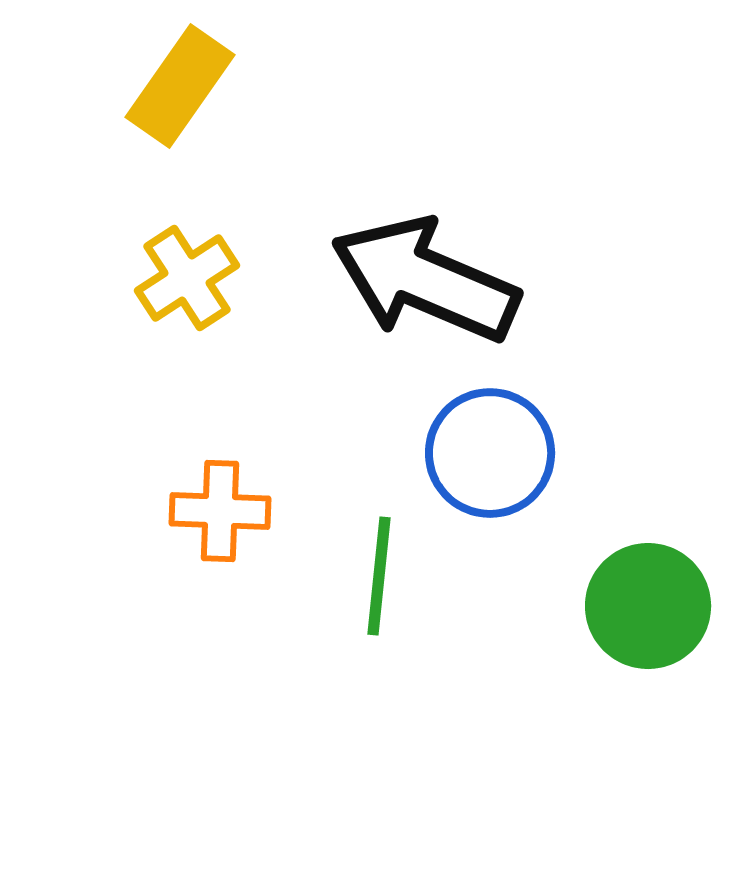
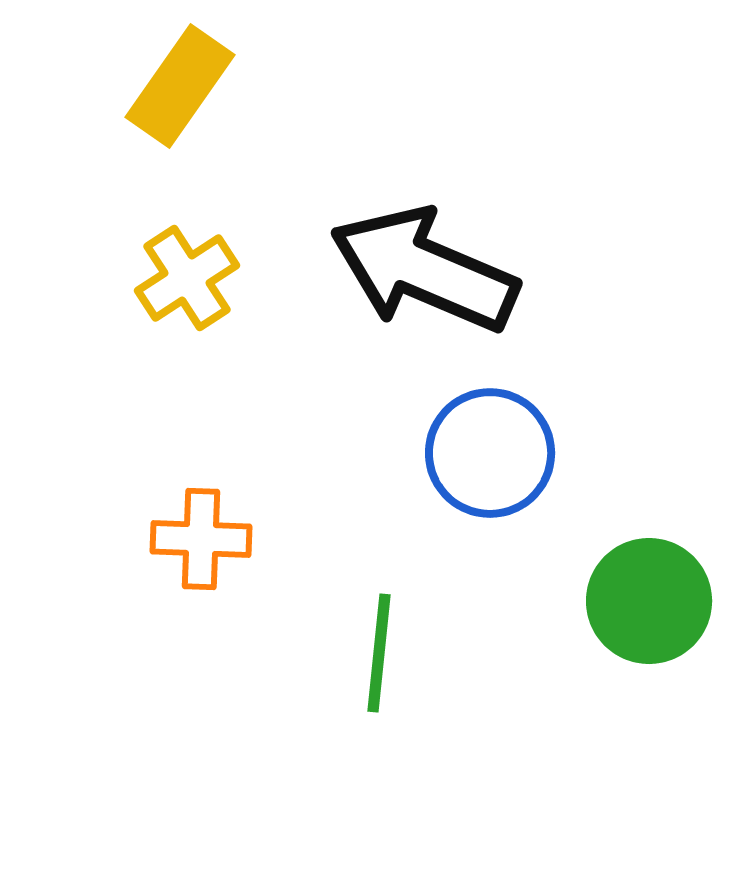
black arrow: moved 1 px left, 10 px up
orange cross: moved 19 px left, 28 px down
green line: moved 77 px down
green circle: moved 1 px right, 5 px up
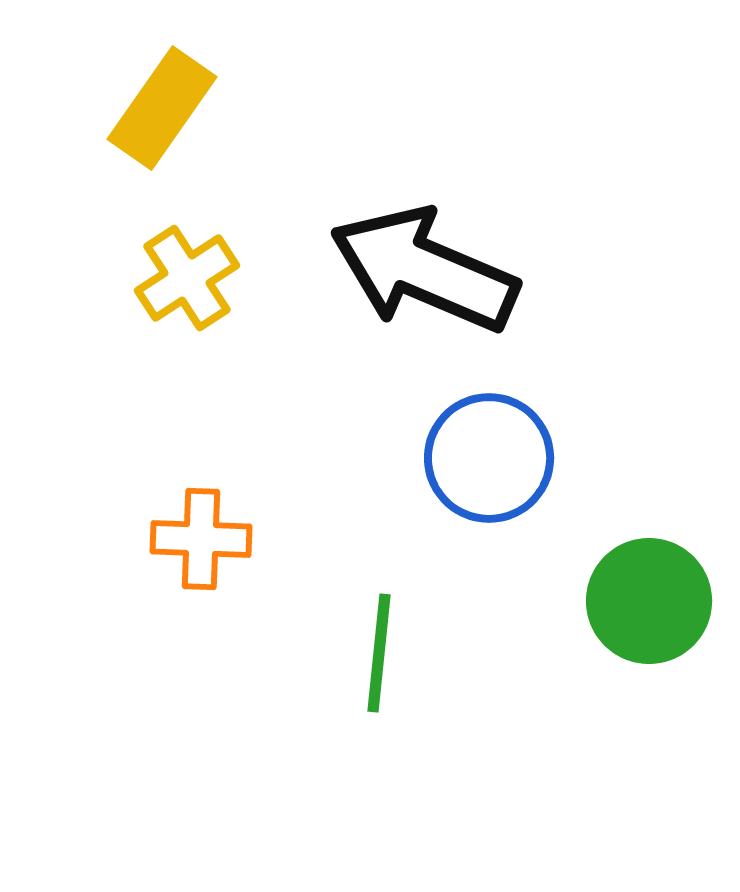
yellow rectangle: moved 18 px left, 22 px down
blue circle: moved 1 px left, 5 px down
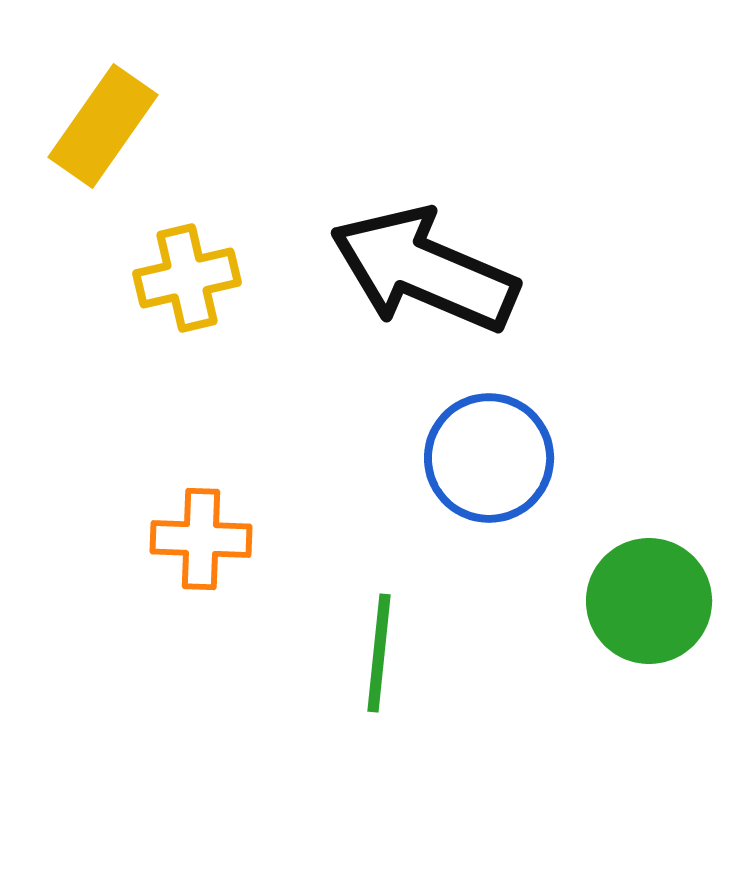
yellow rectangle: moved 59 px left, 18 px down
yellow cross: rotated 20 degrees clockwise
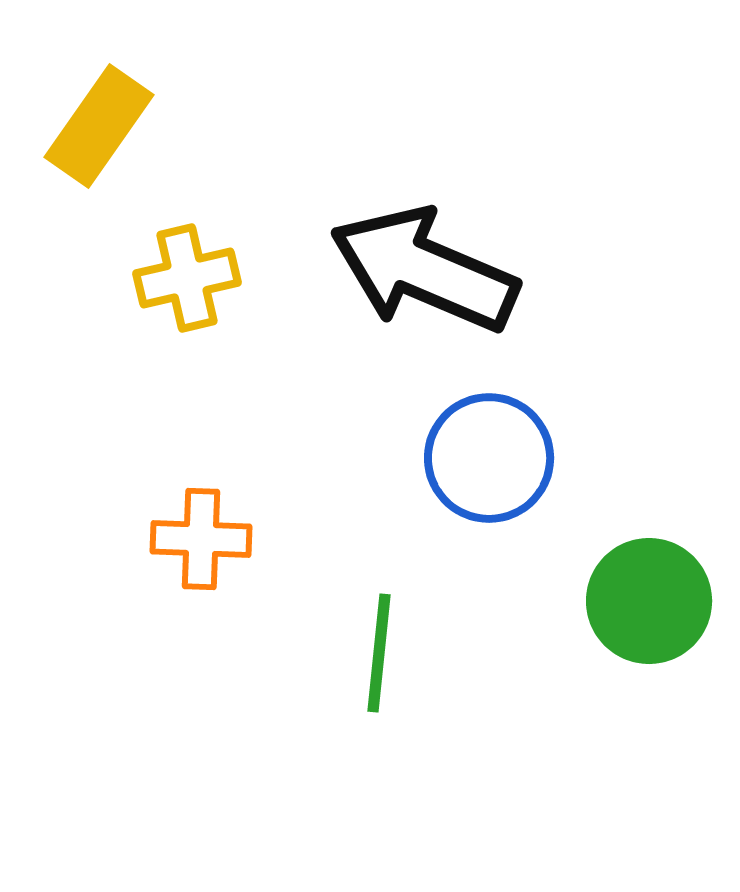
yellow rectangle: moved 4 px left
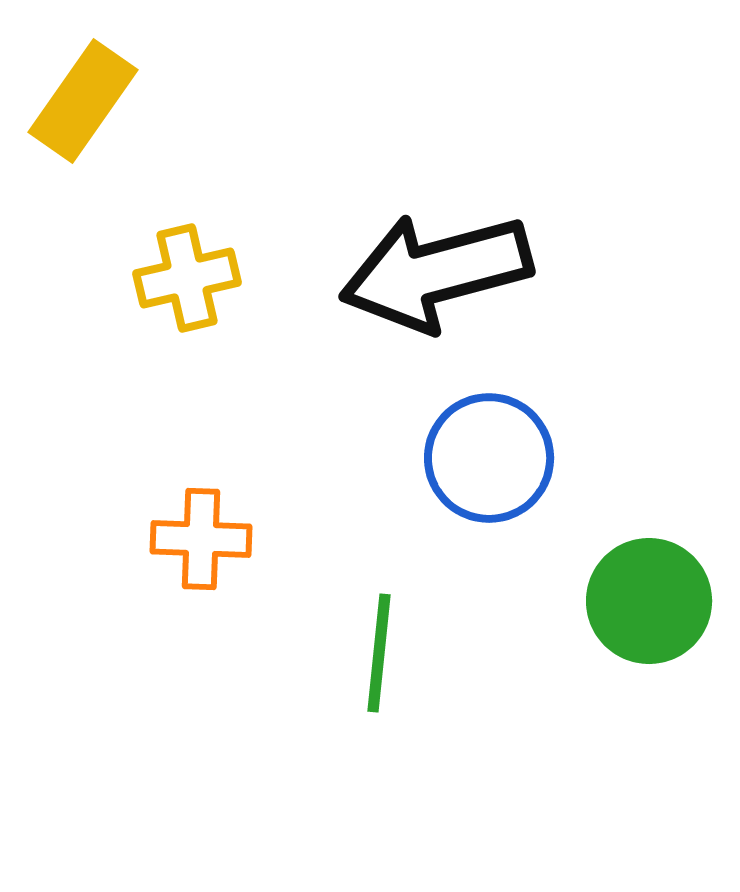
yellow rectangle: moved 16 px left, 25 px up
black arrow: moved 12 px right, 2 px down; rotated 38 degrees counterclockwise
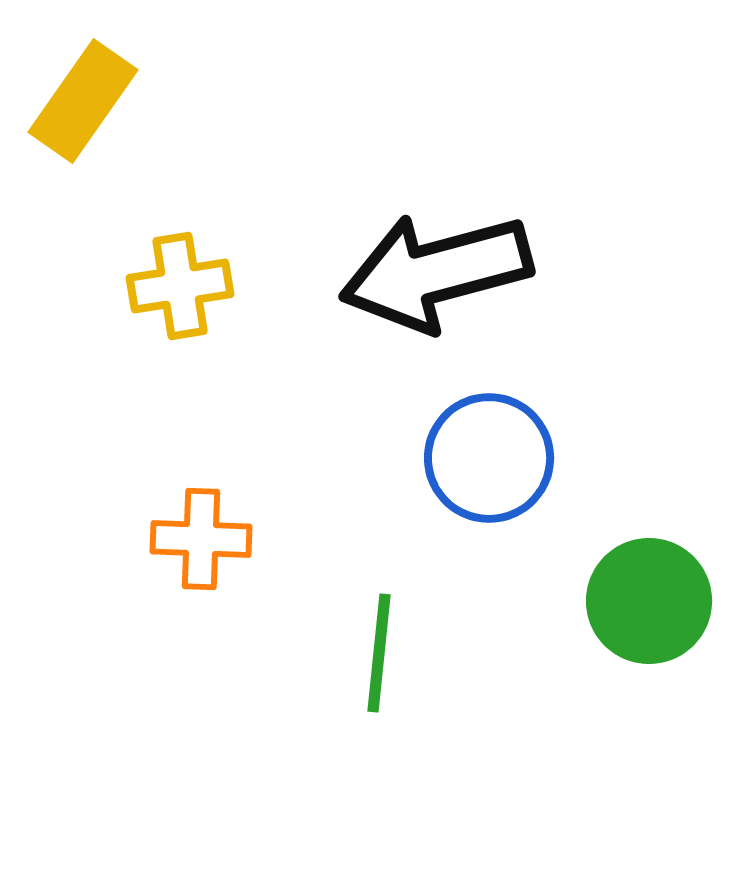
yellow cross: moved 7 px left, 8 px down; rotated 4 degrees clockwise
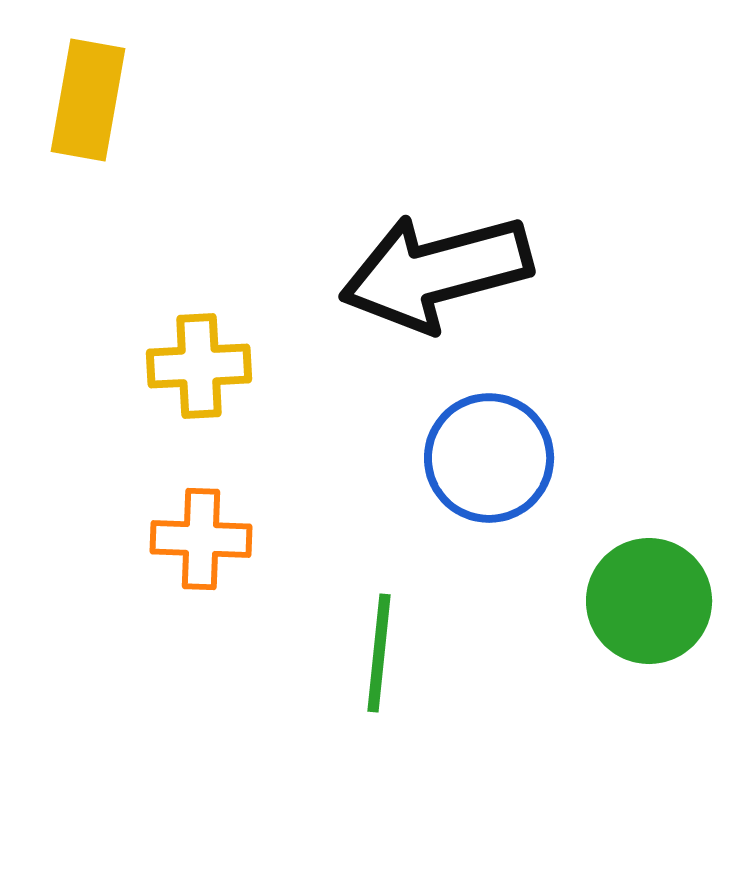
yellow rectangle: moved 5 px right, 1 px up; rotated 25 degrees counterclockwise
yellow cross: moved 19 px right, 80 px down; rotated 6 degrees clockwise
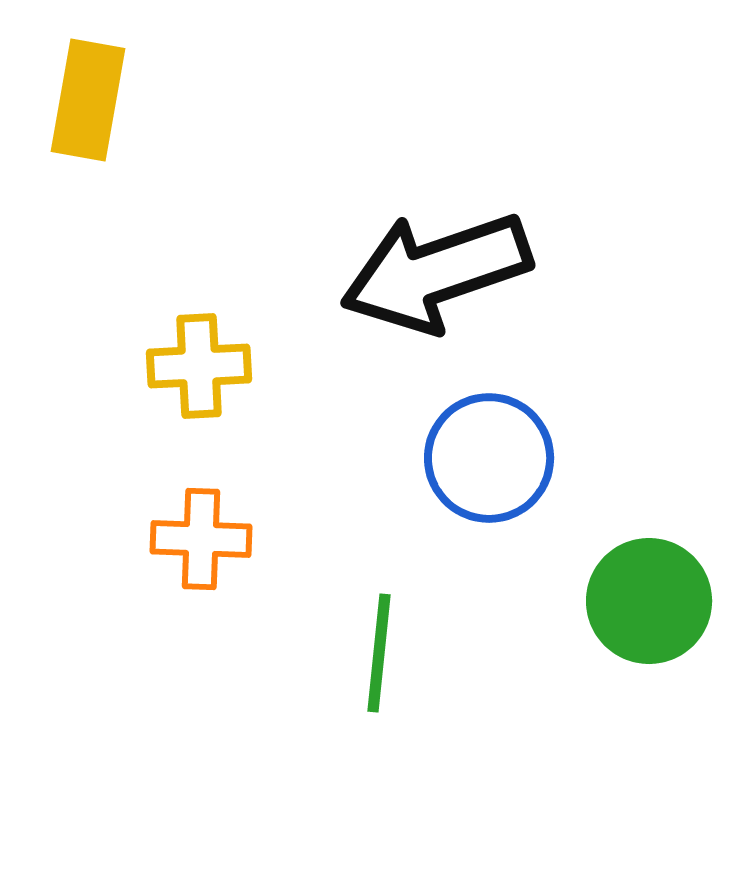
black arrow: rotated 4 degrees counterclockwise
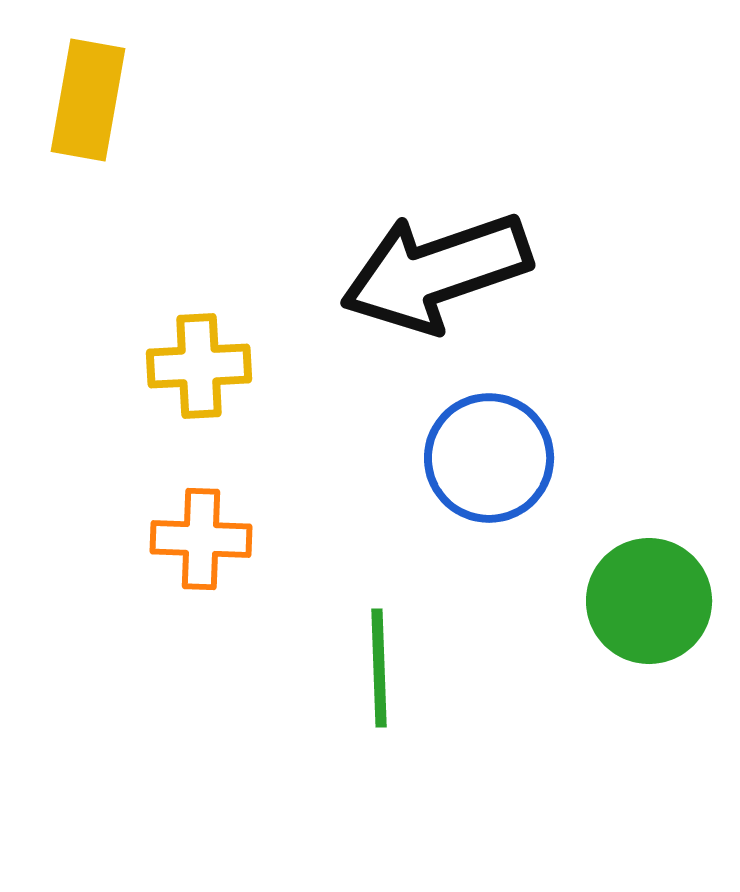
green line: moved 15 px down; rotated 8 degrees counterclockwise
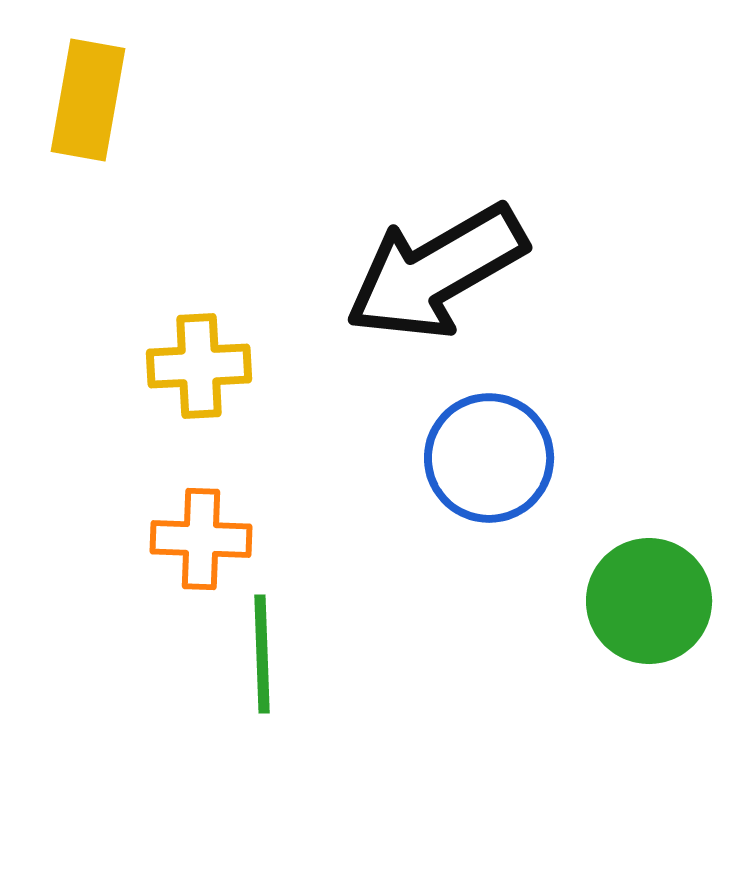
black arrow: rotated 11 degrees counterclockwise
green line: moved 117 px left, 14 px up
